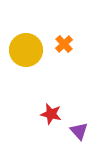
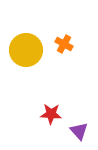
orange cross: rotated 18 degrees counterclockwise
red star: rotated 10 degrees counterclockwise
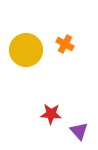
orange cross: moved 1 px right
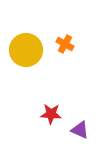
purple triangle: moved 1 px right, 1 px up; rotated 24 degrees counterclockwise
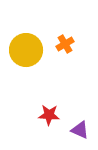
orange cross: rotated 30 degrees clockwise
red star: moved 2 px left, 1 px down
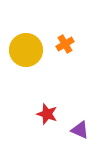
red star: moved 2 px left, 1 px up; rotated 15 degrees clockwise
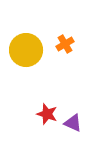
purple triangle: moved 7 px left, 7 px up
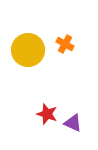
orange cross: rotated 30 degrees counterclockwise
yellow circle: moved 2 px right
